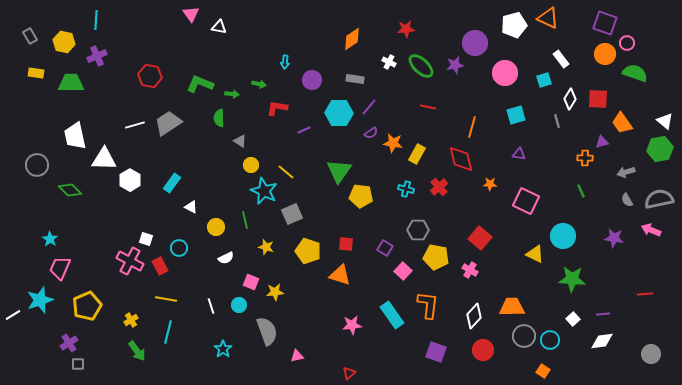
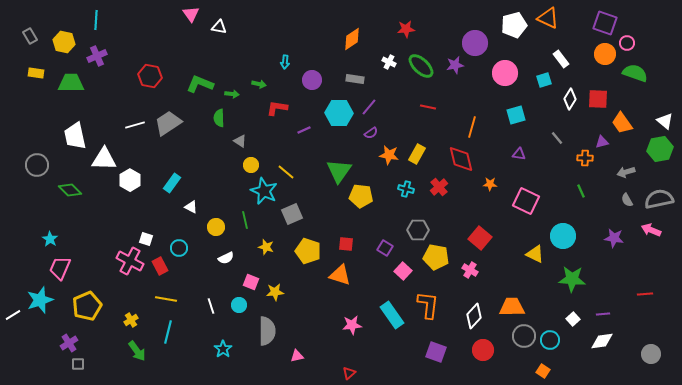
gray line at (557, 121): moved 17 px down; rotated 24 degrees counterclockwise
orange star at (393, 143): moved 4 px left, 12 px down
gray semicircle at (267, 331): rotated 20 degrees clockwise
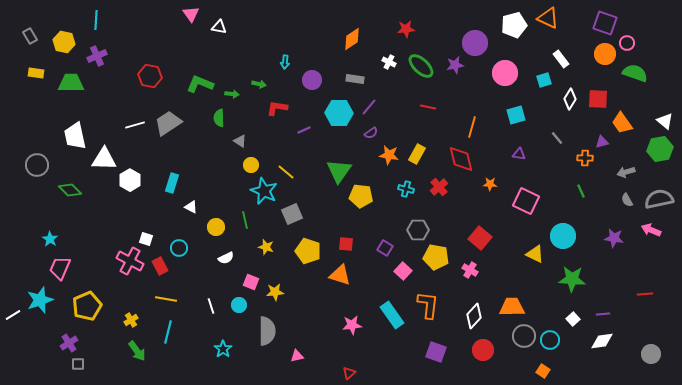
cyan rectangle at (172, 183): rotated 18 degrees counterclockwise
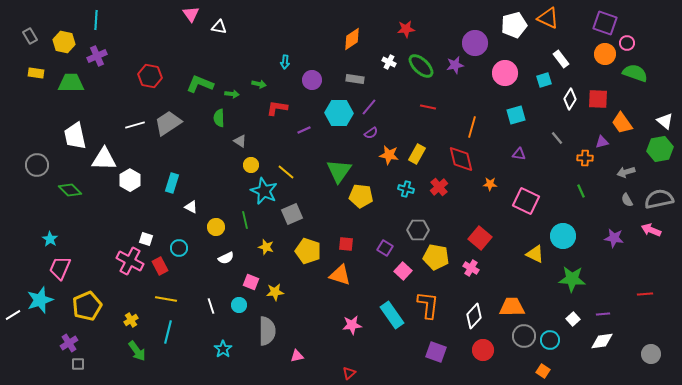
pink cross at (470, 270): moved 1 px right, 2 px up
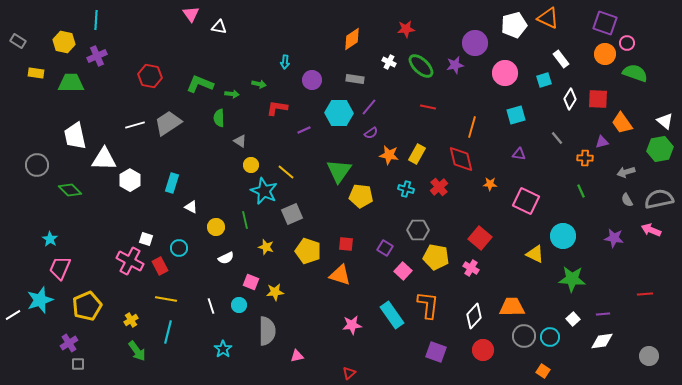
gray rectangle at (30, 36): moved 12 px left, 5 px down; rotated 28 degrees counterclockwise
cyan circle at (550, 340): moved 3 px up
gray circle at (651, 354): moved 2 px left, 2 px down
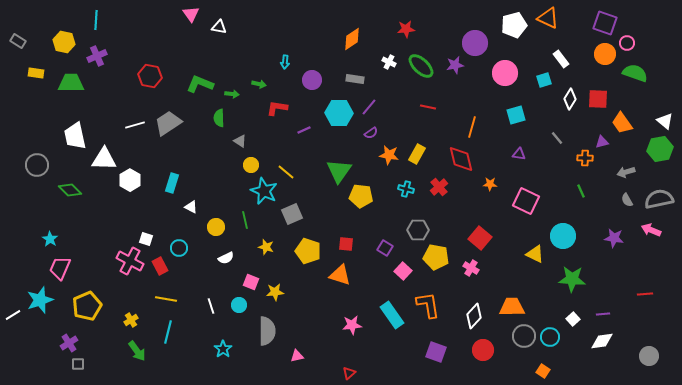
orange L-shape at (428, 305): rotated 16 degrees counterclockwise
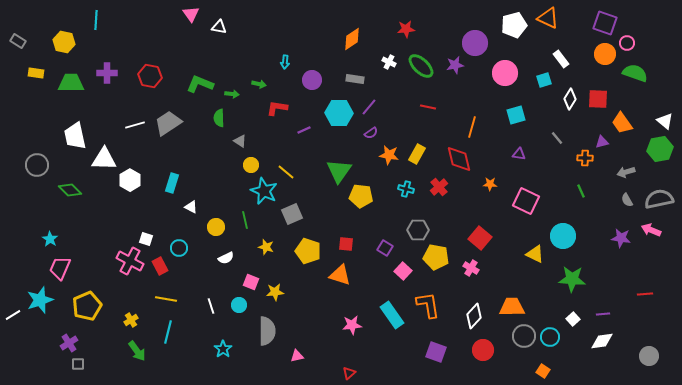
purple cross at (97, 56): moved 10 px right, 17 px down; rotated 24 degrees clockwise
red diamond at (461, 159): moved 2 px left
purple star at (614, 238): moved 7 px right
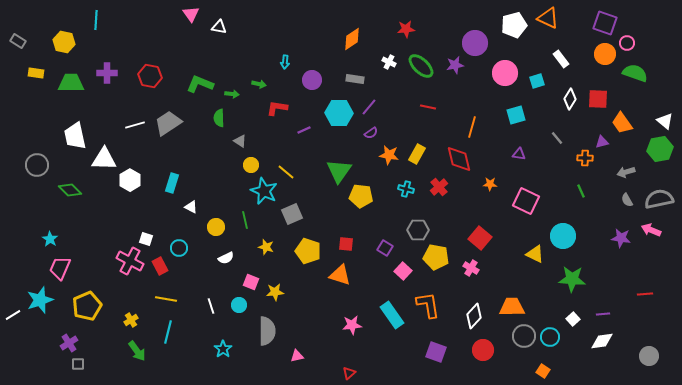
cyan square at (544, 80): moved 7 px left, 1 px down
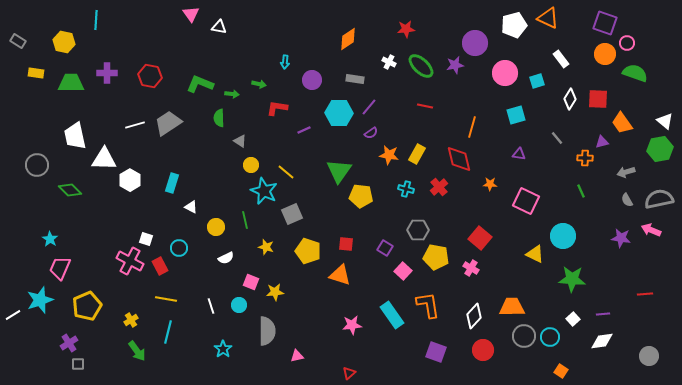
orange diamond at (352, 39): moved 4 px left
red line at (428, 107): moved 3 px left, 1 px up
orange square at (543, 371): moved 18 px right
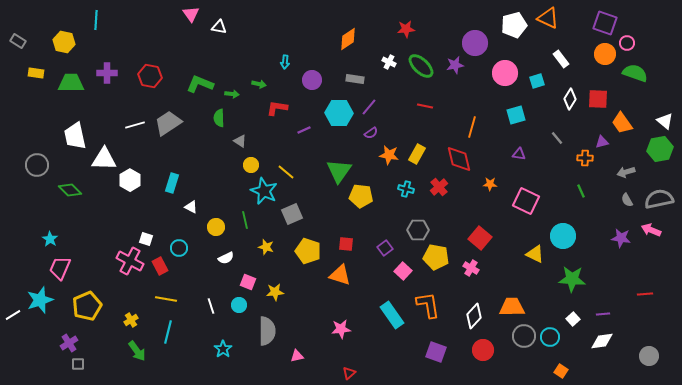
purple square at (385, 248): rotated 21 degrees clockwise
pink square at (251, 282): moved 3 px left
pink star at (352, 325): moved 11 px left, 4 px down
